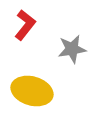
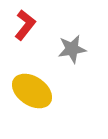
yellow ellipse: rotated 18 degrees clockwise
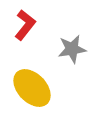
yellow ellipse: moved 3 px up; rotated 12 degrees clockwise
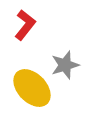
gray star: moved 7 px left, 16 px down; rotated 8 degrees counterclockwise
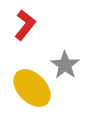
gray star: rotated 20 degrees counterclockwise
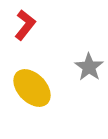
gray star: moved 24 px right, 2 px down
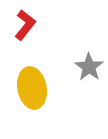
yellow ellipse: rotated 33 degrees clockwise
